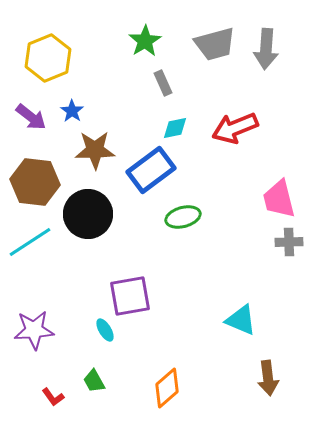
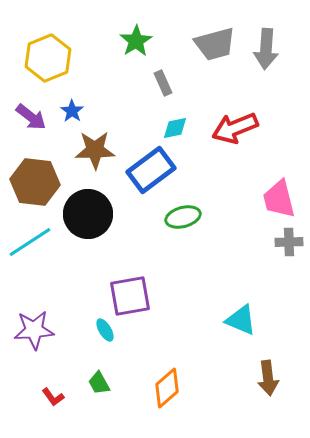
green star: moved 9 px left
green trapezoid: moved 5 px right, 2 px down
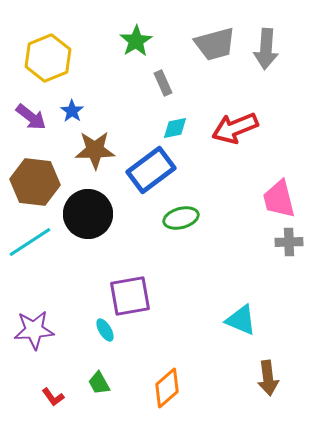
green ellipse: moved 2 px left, 1 px down
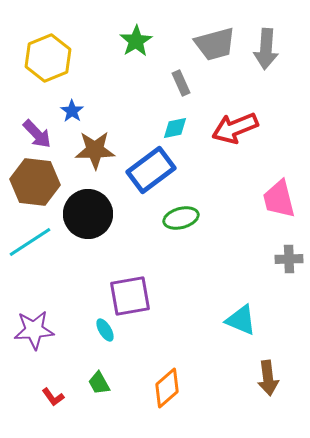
gray rectangle: moved 18 px right
purple arrow: moved 6 px right, 17 px down; rotated 8 degrees clockwise
gray cross: moved 17 px down
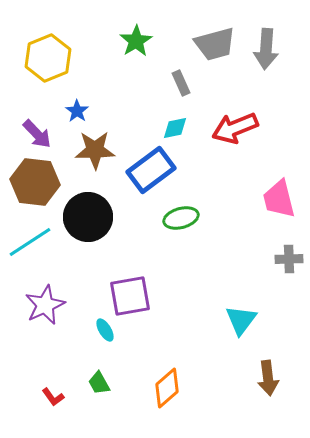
blue star: moved 5 px right
black circle: moved 3 px down
cyan triangle: rotated 44 degrees clockwise
purple star: moved 11 px right, 25 px up; rotated 21 degrees counterclockwise
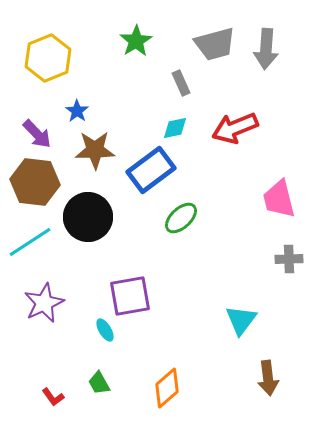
green ellipse: rotated 28 degrees counterclockwise
purple star: moved 1 px left, 2 px up
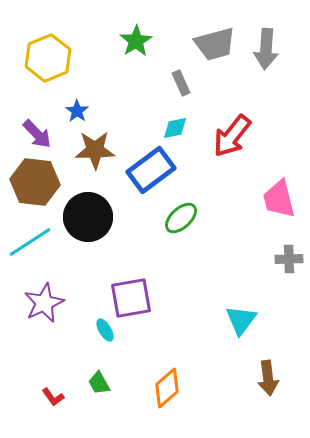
red arrow: moved 3 px left, 8 px down; rotated 30 degrees counterclockwise
purple square: moved 1 px right, 2 px down
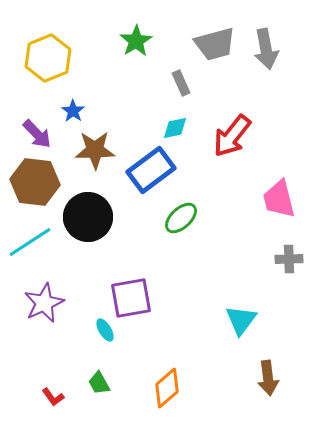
gray arrow: rotated 15 degrees counterclockwise
blue star: moved 4 px left
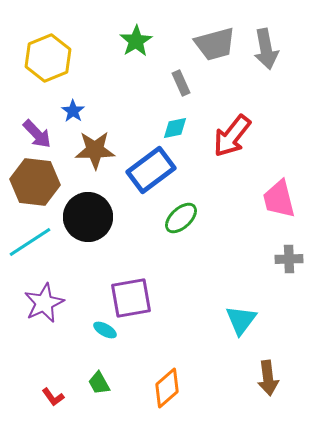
cyan ellipse: rotated 30 degrees counterclockwise
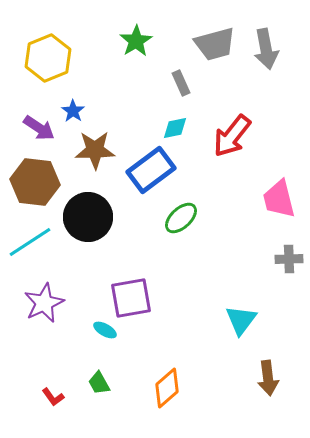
purple arrow: moved 2 px right, 6 px up; rotated 12 degrees counterclockwise
